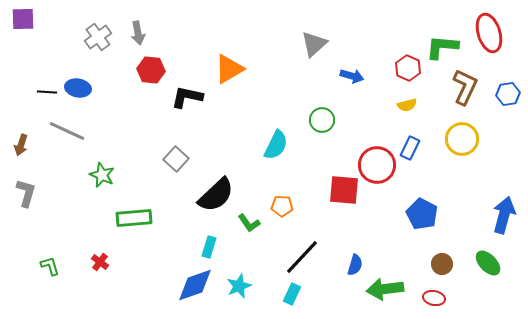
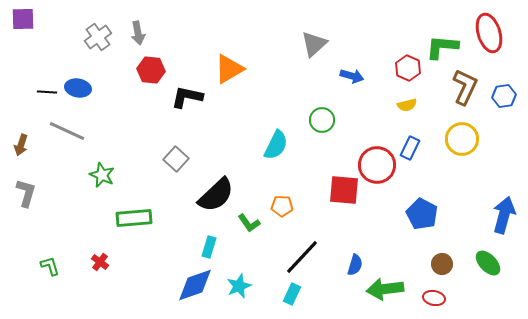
blue hexagon at (508, 94): moved 4 px left, 2 px down
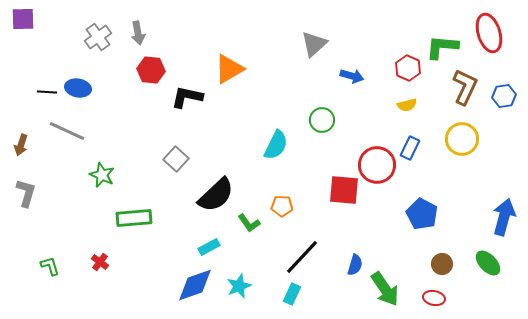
blue arrow at (504, 215): moved 2 px down
cyan rectangle at (209, 247): rotated 45 degrees clockwise
green arrow at (385, 289): rotated 117 degrees counterclockwise
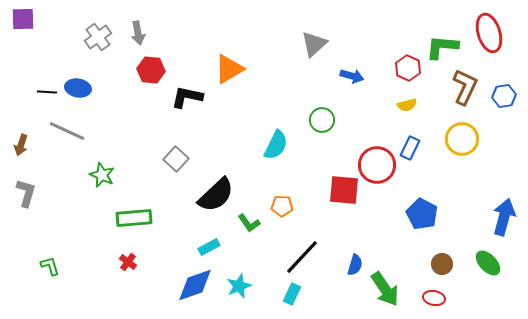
red cross at (100, 262): moved 28 px right
